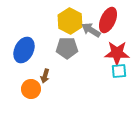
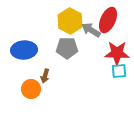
blue ellipse: rotated 60 degrees clockwise
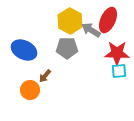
blue ellipse: rotated 30 degrees clockwise
brown arrow: rotated 24 degrees clockwise
orange circle: moved 1 px left, 1 px down
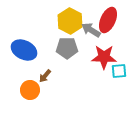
red star: moved 13 px left, 4 px down
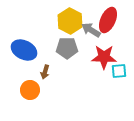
brown arrow: moved 4 px up; rotated 24 degrees counterclockwise
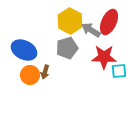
red ellipse: moved 1 px right, 2 px down
gray pentagon: rotated 15 degrees counterclockwise
orange circle: moved 15 px up
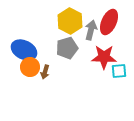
gray arrow: rotated 72 degrees clockwise
orange circle: moved 8 px up
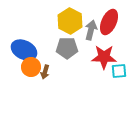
gray pentagon: rotated 15 degrees clockwise
orange circle: moved 1 px right
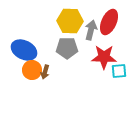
yellow hexagon: rotated 25 degrees counterclockwise
orange circle: moved 1 px right, 3 px down
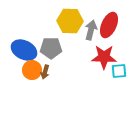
red ellipse: moved 3 px down
gray pentagon: moved 16 px left
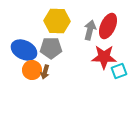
yellow hexagon: moved 13 px left
red ellipse: moved 1 px left, 1 px down
gray arrow: moved 1 px left
cyan square: rotated 14 degrees counterclockwise
